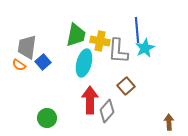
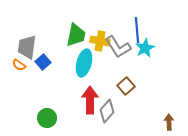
gray L-shape: moved 4 px up; rotated 36 degrees counterclockwise
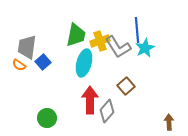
yellow cross: rotated 30 degrees counterclockwise
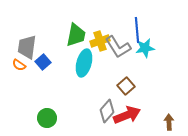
cyan star: rotated 18 degrees clockwise
red arrow: moved 37 px right, 15 px down; rotated 68 degrees clockwise
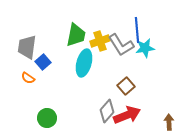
gray L-shape: moved 3 px right, 2 px up
orange semicircle: moved 9 px right, 13 px down
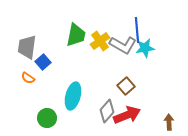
yellow cross: rotated 18 degrees counterclockwise
gray L-shape: moved 2 px right; rotated 28 degrees counterclockwise
cyan ellipse: moved 11 px left, 33 px down
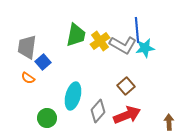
gray diamond: moved 9 px left
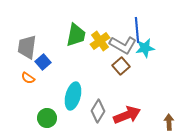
brown square: moved 5 px left, 20 px up
gray diamond: rotated 10 degrees counterclockwise
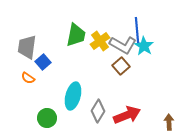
cyan star: moved 1 px left, 2 px up; rotated 30 degrees counterclockwise
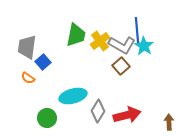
gray L-shape: moved 1 px left
cyan ellipse: rotated 60 degrees clockwise
red arrow: rotated 8 degrees clockwise
